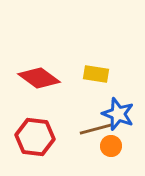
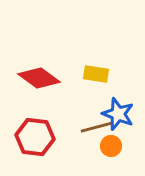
brown line: moved 1 px right, 2 px up
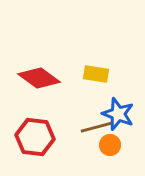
orange circle: moved 1 px left, 1 px up
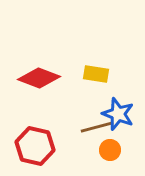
red diamond: rotated 15 degrees counterclockwise
red hexagon: moved 9 px down; rotated 6 degrees clockwise
orange circle: moved 5 px down
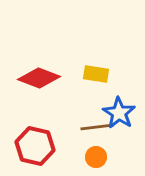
blue star: moved 1 px right, 1 px up; rotated 12 degrees clockwise
brown line: rotated 8 degrees clockwise
orange circle: moved 14 px left, 7 px down
